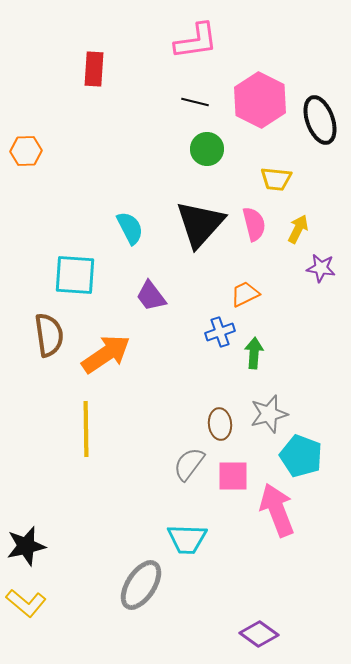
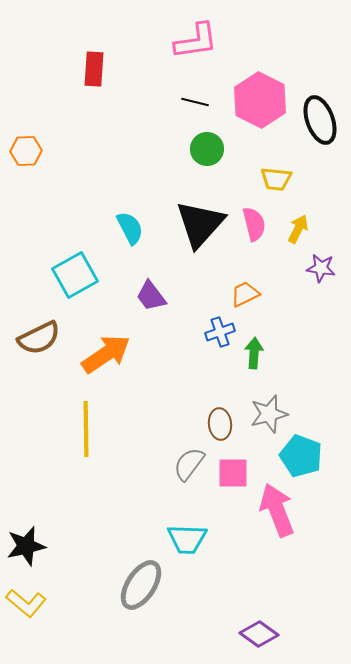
cyan square: rotated 33 degrees counterclockwise
brown semicircle: moved 10 px left, 3 px down; rotated 72 degrees clockwise
pink square: moved 3 px up
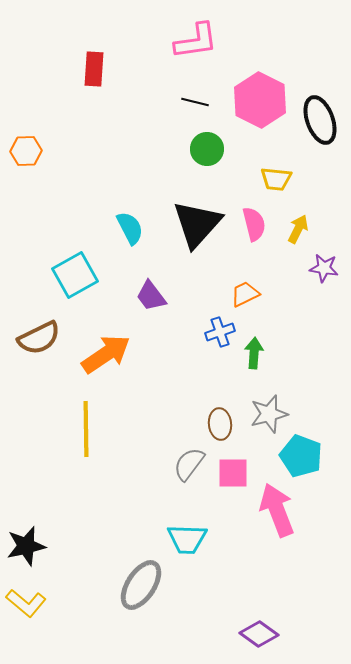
black triangle: moved 3 px left
purple star: moved 3 px right
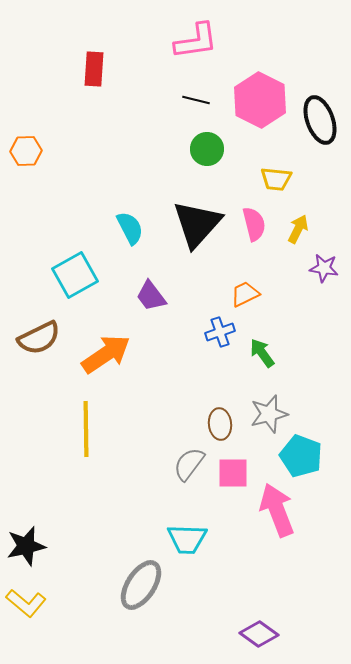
black line: moved 1 px right, 2 px up
green arrow: moved 8 px right; rotated 40 degrees counterclockwise
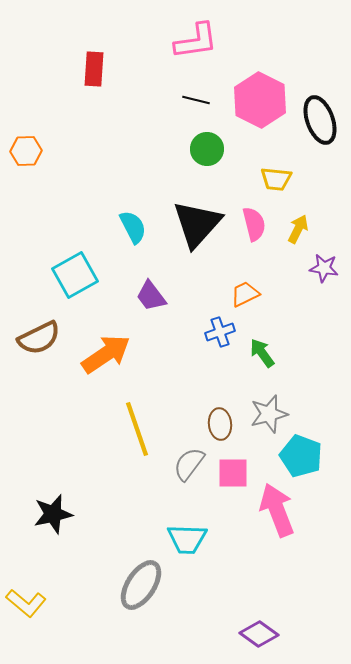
cyan semicircle: moved 3 px right, 1 px up
yellow line: moved 51 px right; rotated 18 degrees counterclockwise
black star: moved 27 px right, 32 px up
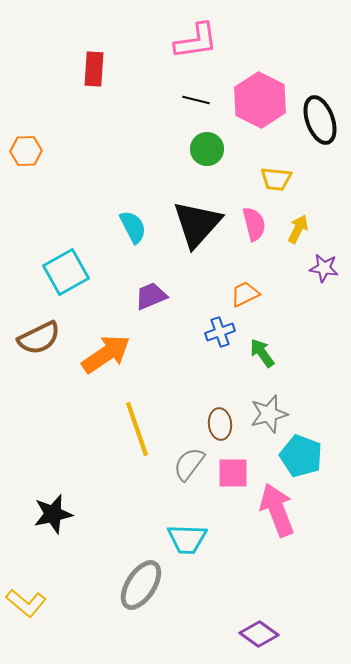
cyan square: moved 9 px left, 3 px up
purple trapezoid: rotated 104 degrees clockwise
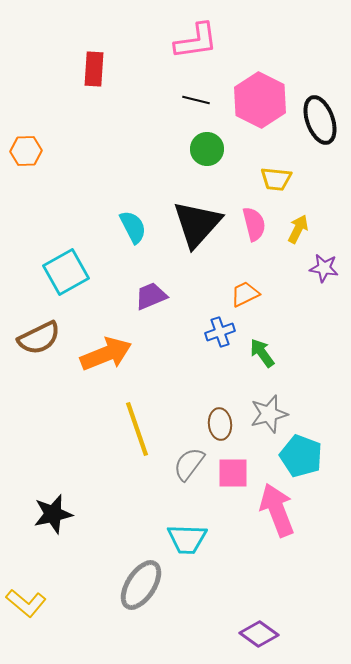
orange arrow: rotated 12 degrees clockwise
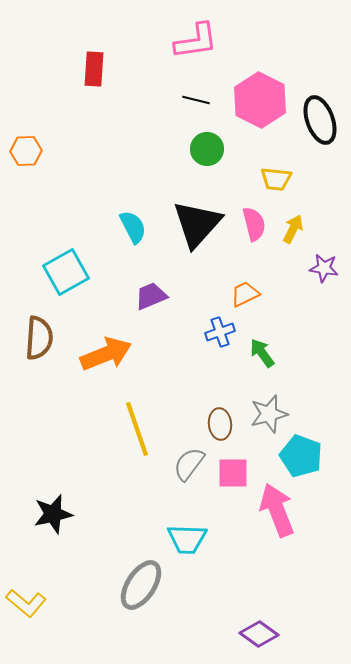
yellow arrow: moved 5 px left
brown semicircle: rotated 60 degrees counterclockwise
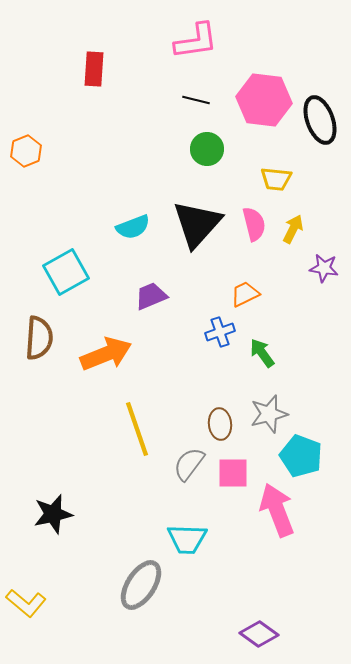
pink hexagon: moved 4 px right; rotated 20 degrees counterclockwise
orange hexagon: rotated 20 degrees counterclockwise
cyan semicircle: rotated 96 degrees clockwise
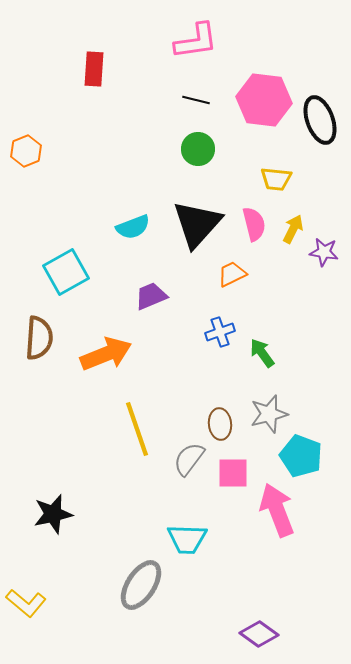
green circle: moved 9 px left
purple star: moved 16 px up
orange trapezoid: moved 13 px left, 20 px up
gray semicircle: moved 5 px up
